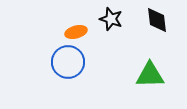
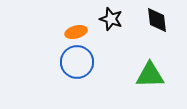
blue circle: moved 9 px right
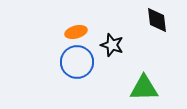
black star: moved 1 px right, 26 px down
green triangle: moved 6 px left, 13 px down
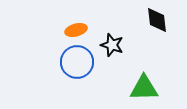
orange ellipse: moved 2 px up
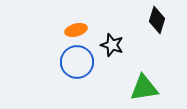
black diamond: rotated 24 degrees clockwise
green triangle: rotated 8 degrees counterclockwise
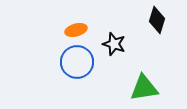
black star: moved 2 px right, 1 px up
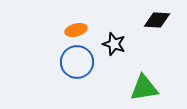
black diamond: rotated 76 degrees clockwise
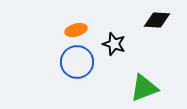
green triangle: rotated 12 degrees counterclockwise
